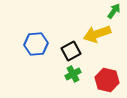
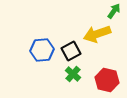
blue hexagon: moved 6 px right, 6 px down
green cross: rotated 21 degrees counterclockwise
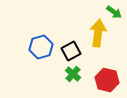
green arrow: moved 1 px down; rotated 91 degrees clockwise
yellow arrow: moved 1 px right, 1 px up; rotated 116 degrees clockwise
blue hexagon: moved 1 px left, 3 px up; rotated 10 degrees counterclockwise
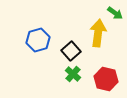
green arrow: moved 1 px right, 1 px down
blue hexagon: moved 3 px left, 7 px up
black square: rotated 12 degrees counterclockwise
red hexagon: moved 1 px left, 1 px up
